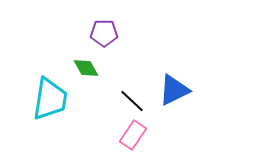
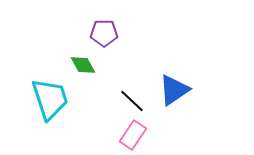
green diamond: moved 3 px left, 3 px up
blue triangle: rotated 8 degrees counterclockwise
cyan trapezoid: rotated 27 degrees counterclockwise
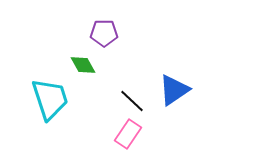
pink rectangle: moved 5 px left, 1 px up
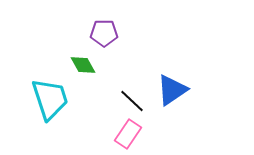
blue triangle: moved 2 px left
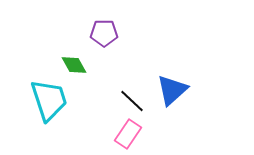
green diamond: moved 9 px left
blue triangle: rotated 8 degrees counterclockwise
cyan trapezoid: moved 1 px left, 1 px down
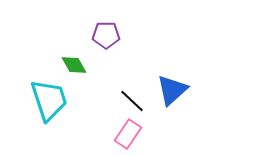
purple pentagon: moved 2 px right, 2 px down
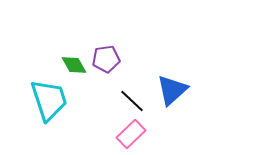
purple pentagon: moved 24 px down; rotated 8 degrees counterclockwise
pink rectangle: moved 3 px right; rotated 12 degrees clockwise
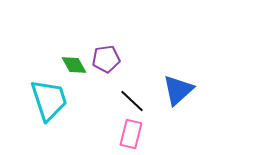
blue triangle: moved 6 px right
pink rectangle: rotated 32 degrees counterclockwise
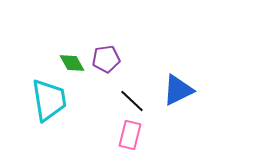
green diamond: moved 2 px left, 2 px up
blue triangle: rotated 16 degrees clockwise
cyan trapezoid: rotated 9 degrees clockwise
pink rectangle: moved 1 px left, 1 px down
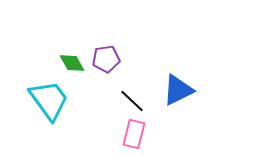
cyan trapezoid: rotated 27 degrees counterclockwise
pink rectangle: moved 4 px right, 1 px up
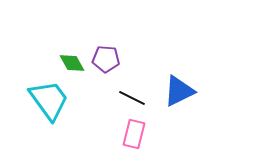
purple pentagon: rotated 12 degrees clockwise
blue triangle: moved 1 px right, 1 px down
black line: moved 3 px up; rotated 16 degrees counterclockwise
